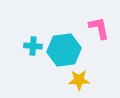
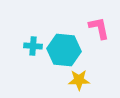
cyan hexagon: rotated 12 degrees clockwise
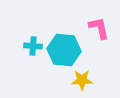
yellow star: moved 3 px right
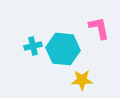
cyan cross: rotated 18 degrees counterclockwise
cyan hexagon: moved 1 px left, 1 px up
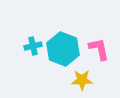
pink L-shape: moved 21 px down
cyan hexagon: rotated 16 degrees clockwise
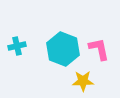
cyan cross: moved 16 px left
yellow star: moved 1 px right, 1 px down
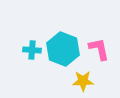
cyan cross: moved 15 px right, 4 px down; rotated 18 degrees clockwise
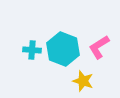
pink L-shape: moved 2 px up; rotated 110 degrees counterclockwise
yellow star: rotated 20 degrees clockwise
